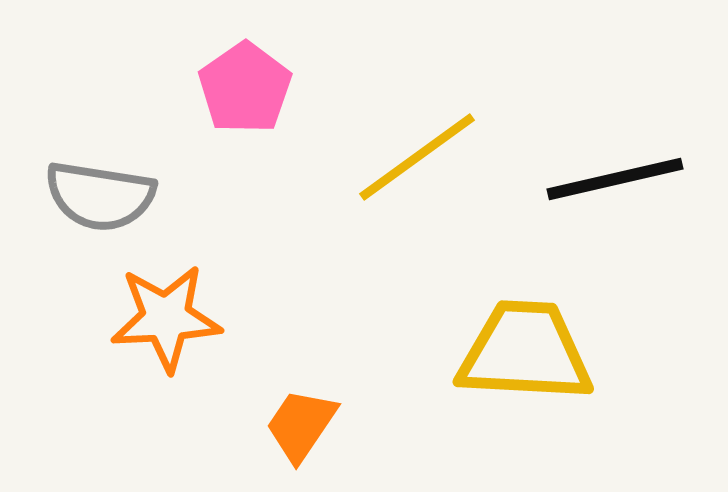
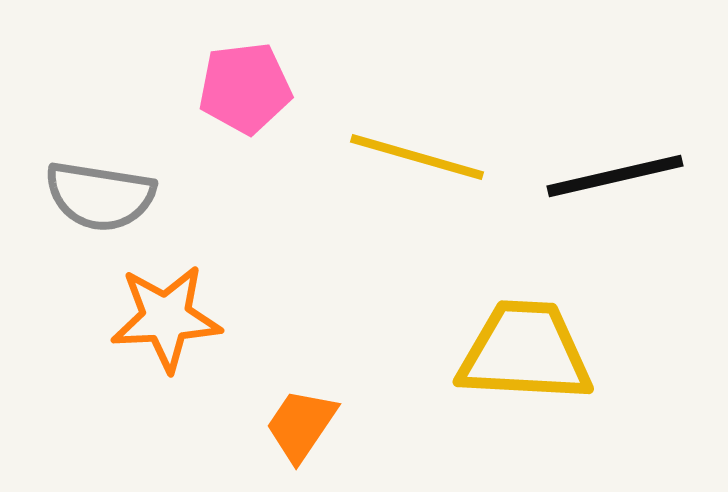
pink pentagon: rotated 28 degrees clockwise
yellow line: rotated 52 degrees clockwise
black line: moved 3 px up
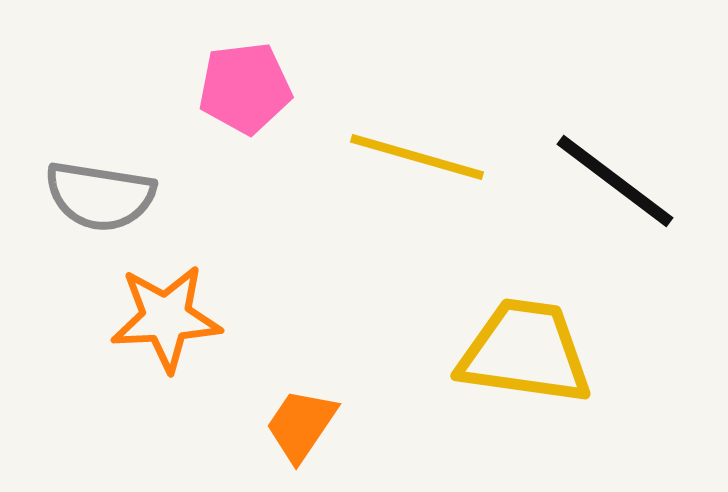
black line: moved 5 px down; rotated 50 degrees clockwise
yellow trapezoid: rotated 5 degrees clockwise
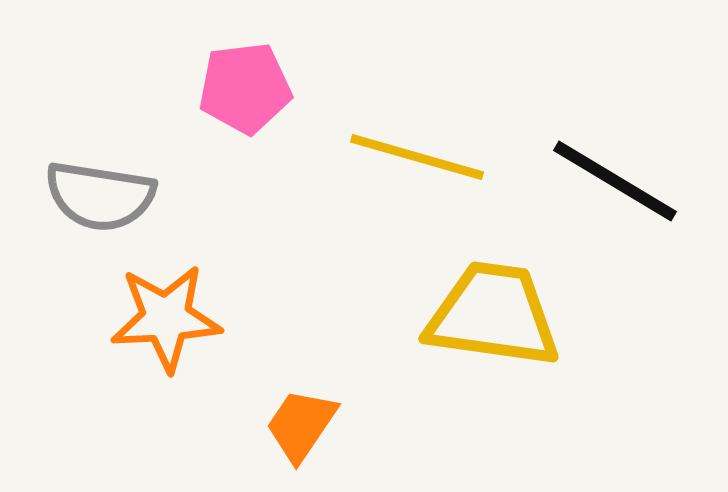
black line: rotated 6 degrees counterclockwise
yellow trapezoid: moved 32 px left, 37 px up
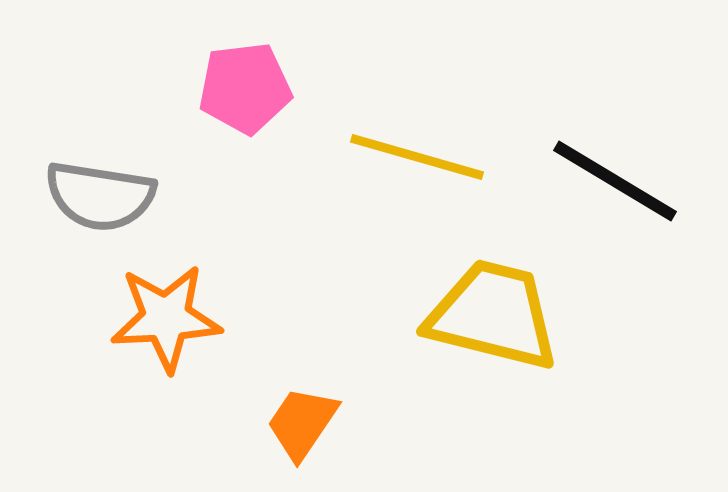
yellow trapezoid: rotated 6 degrees clockwise
orange trapezoid: moved 1 px right, 2 px up
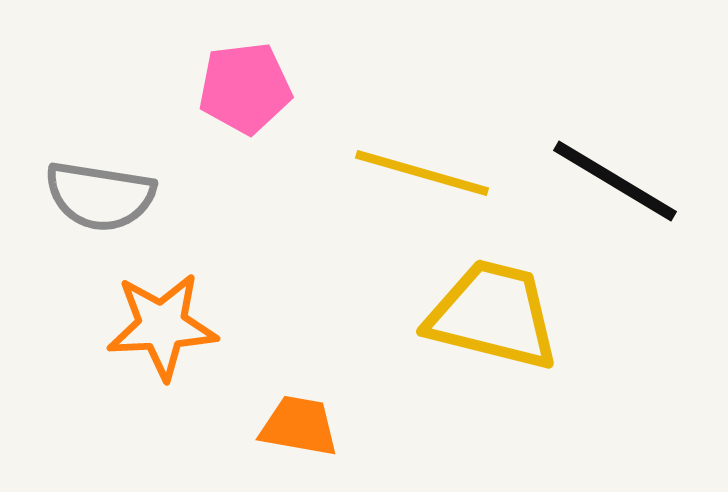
yellow line: moved 5 px right, 16 px down
orange star: moved 4 px left, 8 px down
orange trapezoid: moved 3 px left, 3 px down; rotated 66 degrees clockwise
